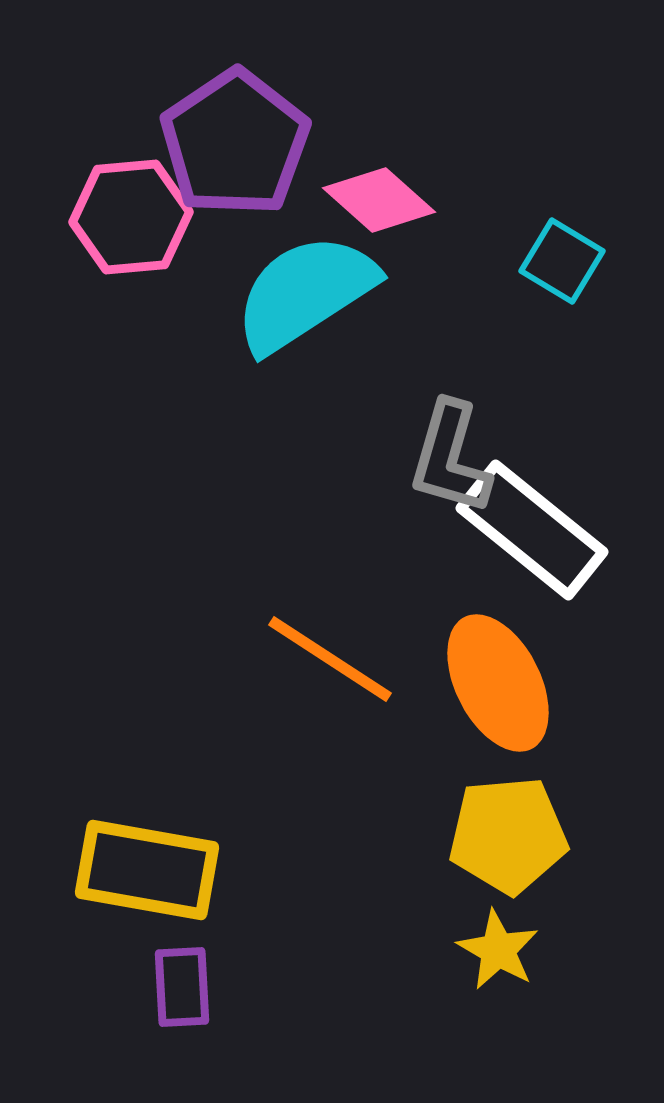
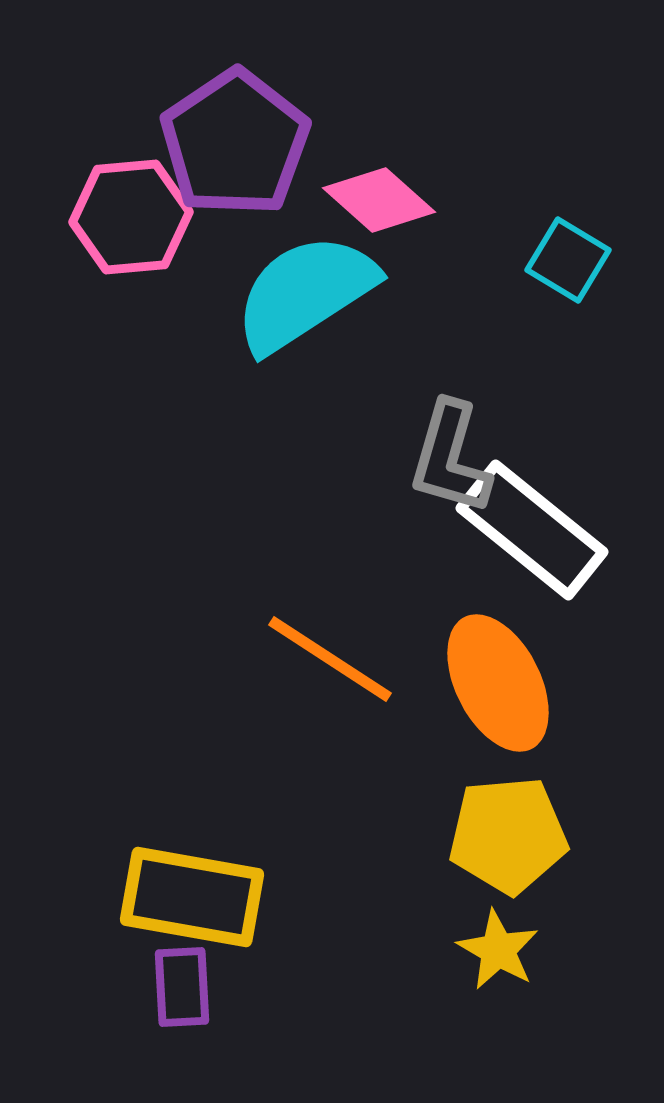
cyan square: moved 6 px right, 1 px up
yellow rectangle: moved 45 px right, 27 px down
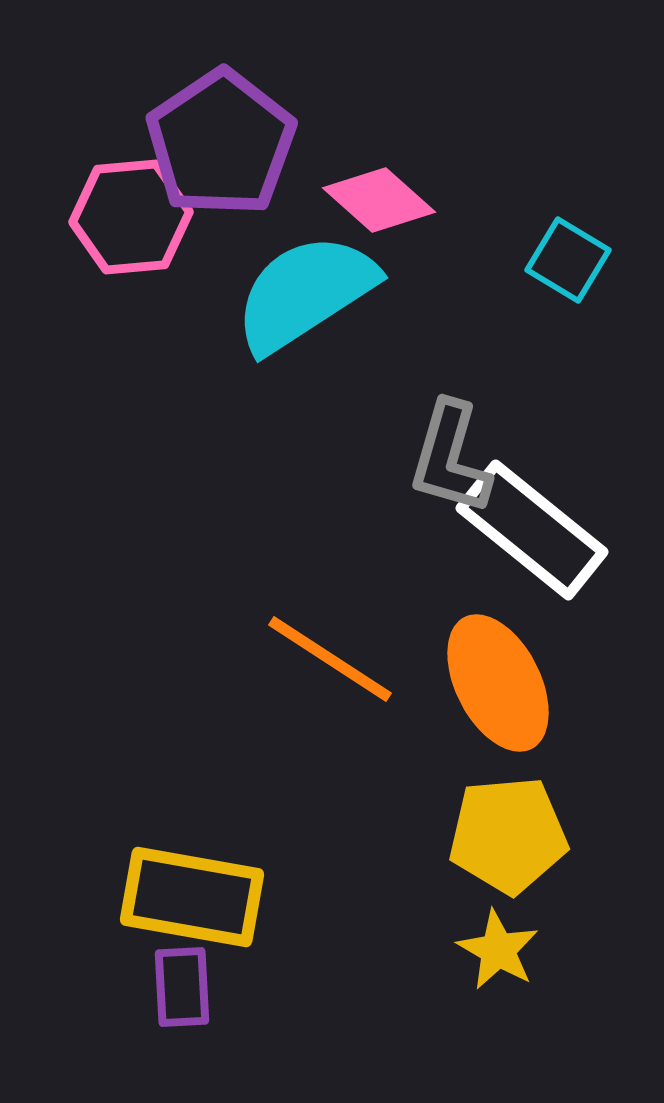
purple pentagon: moved 14 px left
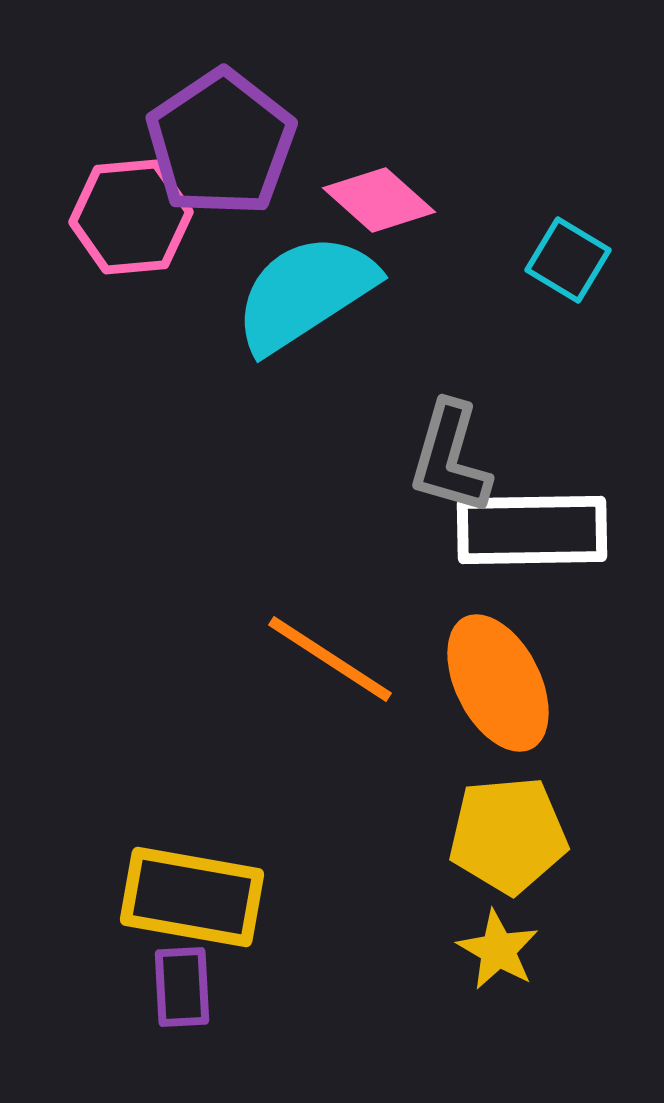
white rectangle: rotated 40 degrees counterclockwise
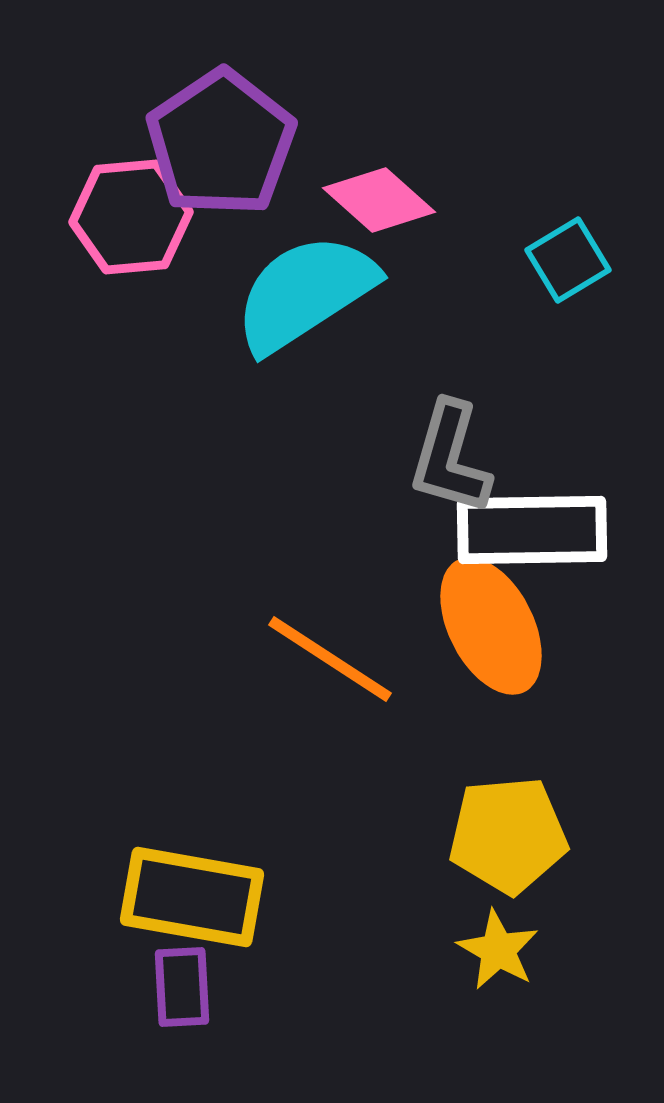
cyan square: rotated 28 degrees clockwise
orange ellipse: moved 7 px left, 57 px up
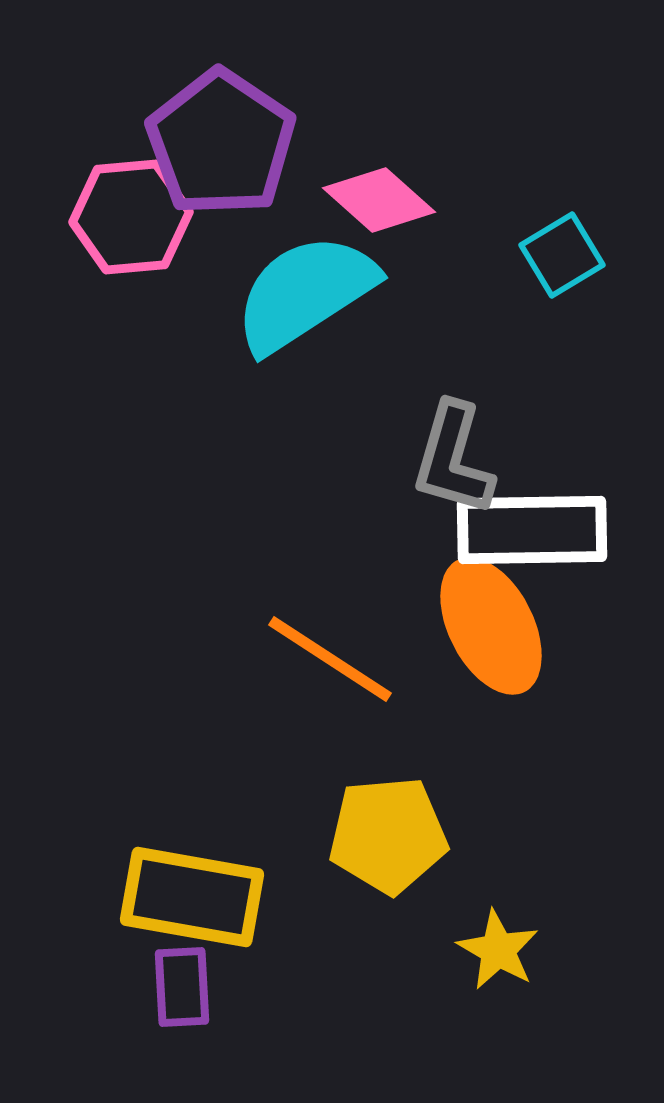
purple pentagon: rotated 4 degrees counterclockwise
cyan square: moved 6 px left, 5 px up
gray L-shape: moved 3 px right, 1 px down
yellow pentagon: moved 120 px left
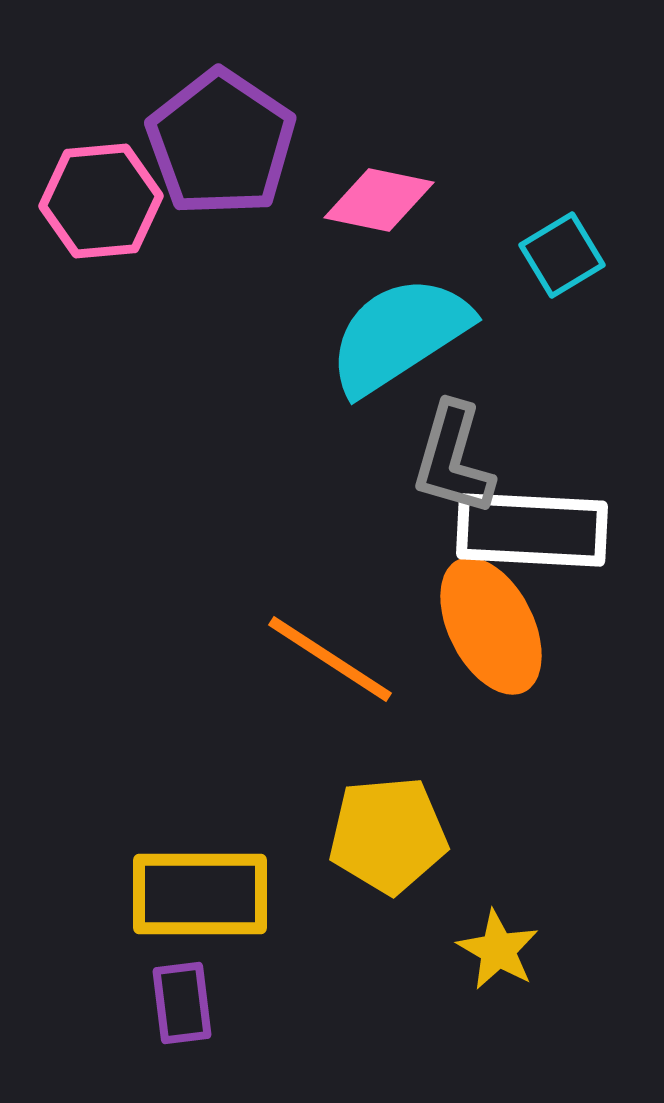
pink diamond: rotated 30 degrees counterclockwise
pink hexagon: moved 30 px left, 16 px up
cyan semicircle: moved 94 px right, 42 px down
white rectangle: rotated 4 degrees clockwise
yellow rectangle: moved 8 px right, 3 px up; rotated 10 degrees counterclockwise
purple rectangle: moved 16 px down; rotated 4 degrees counterclockwise
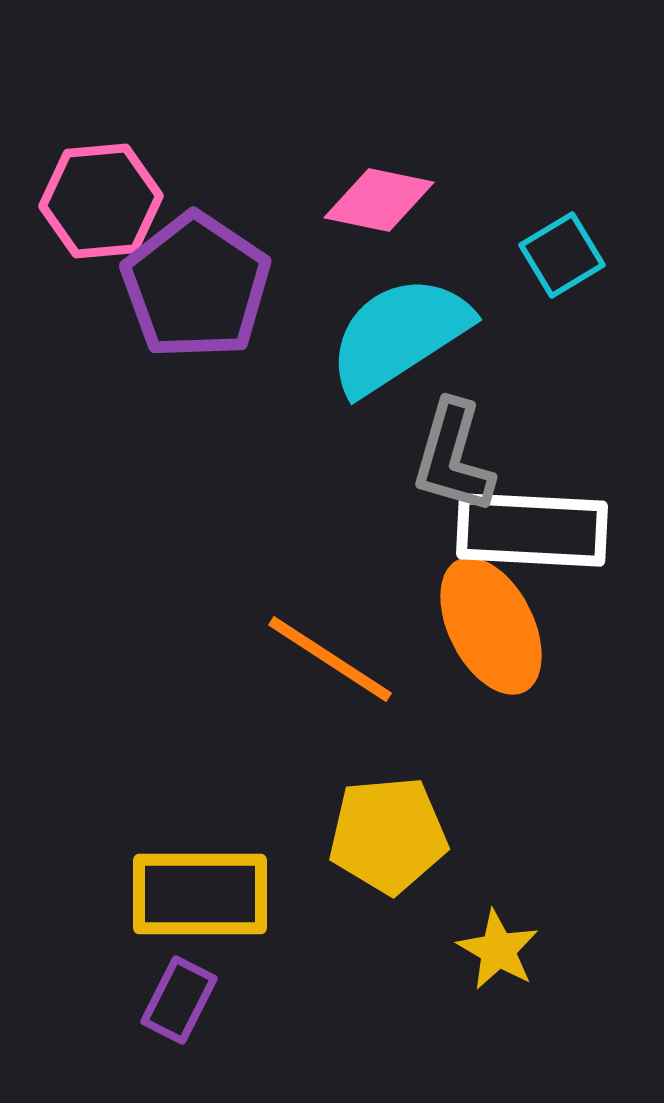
purple pentagon: moved 25 px left, 143 px down
gray L-shape: moved 2 px up
purple rectangle: moved 3 px left, 3 px up; rotated 34 degrees clockwise
